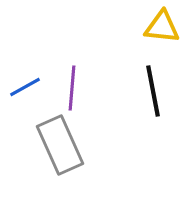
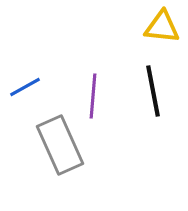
purple line: moved 21 px right, 8 px down
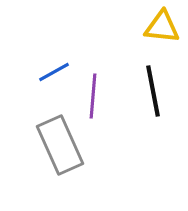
blue line: moved 29 px right, 15 px up
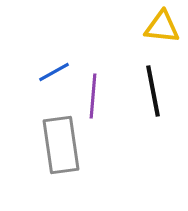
gray rectangle: moved 1 px right; rotated 16 degrees clockwise
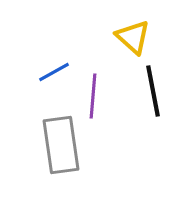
yellow triangle: moved 29 px left, 10 px down; rotated 36 degrees clockwise
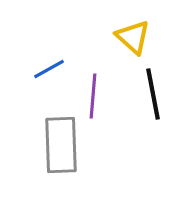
blue line: moved 5 px left, 3 px up
black line: moved 3 px down
gray rectangle: rotated 6 degrees clockwise
